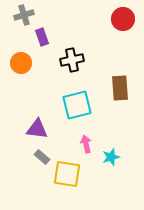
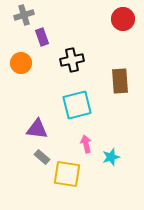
brown rectangle: moved 7 px up
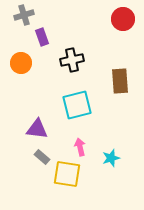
pink arrow: moved 6 px left, 3 px down
cyan star: moved 1 px down
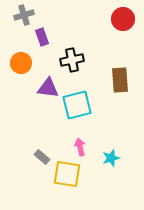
brown rectangle: moved 1 px up
purple triangle: moved 11 px right, 41 px up
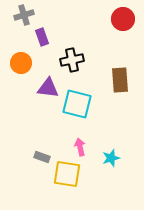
cyan square: moved 1 px up; rotated 28 degrees clockwise
gray rectangle: rotated 21 degrees counterclockwise
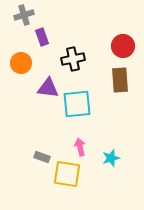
red circle: moved 27 px down
black cross: moved 1 px right, 1 px up
cyan square: rotated 20 degrees counterclockwise
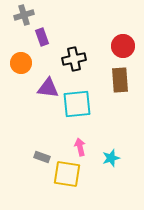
black cross: moved 1 px right
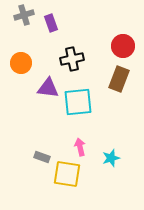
purple rectangle: moved 9 px right, 14 px up
black cross: moved 2 px left
brown rectangle: moved 1 px left, 1 px up; rotated 25 degrees clockwise
cyan square: moved 1 px right, 2 px up
